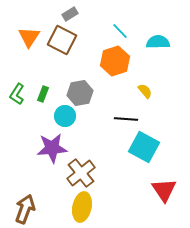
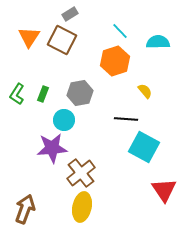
cyan circle: moved 1 px left, 4 px down
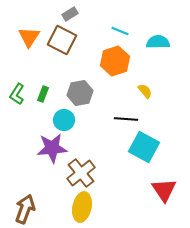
cyan line: rotated 24 degrees counterclockwise
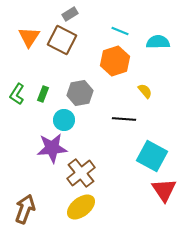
black line: moved 2 px left
cyan square: moved 8 px right, 9 px down
yellow ellipse: moved 1 px left; rotated 40 degrees clockwise
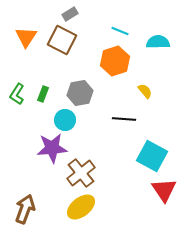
orange triangle: moved 3 px left
cyan circle: moved 1 px right
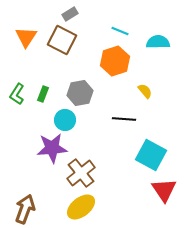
cyan square: moved 1 px left, 1 px up
